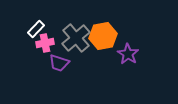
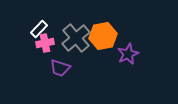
white rectangle: moved 3 px right
purple star: rotated 15 degrees clockwise
purple trapezoid: moved 1 px right, 5 px down
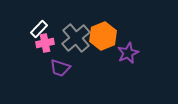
orange hexagon: rotated 12 degrees counterclockwise
purple star: moved 1 px up
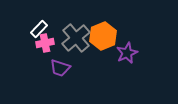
purple star: moved 1 px left
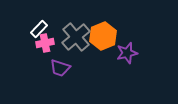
gray cross: moved 1 px up
purple star: rotated 10 degrees clockwise
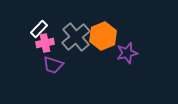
purple trapezoid: moved 7 px left, 3 px up
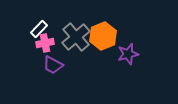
purple star: moved 1 px right, 1 px down
purple trapezoid: rotated 10 degrees clockwise
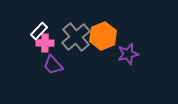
white rectangle: moved 2 px down
pink cross: rotated 12 degrees clockwise
purple trapezoid: rotated 20 degrees clockwise
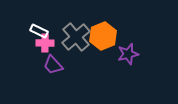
white rectangle: rotated 72 degrees clockwise
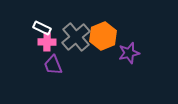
white rectangle: moved 3 px right, 3 px up
pink cross: moved 2 px right, 1 px up
purple star: moved 1 px right, 1 px up
purple trapezoid: rotated 20 degrees clockwise
